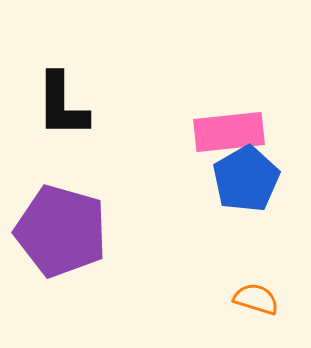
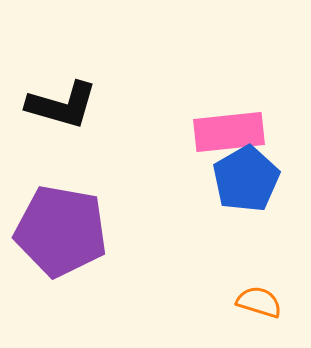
black L-shape: rotated 74 degrees counterclockwise
purple pentagon: rotated 6 degrees counterclockwise
orange semicircle: moved 3 px right, 3 px down
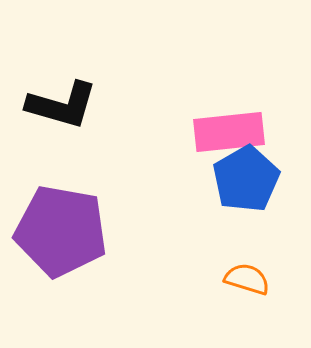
orange semicircle: moved 12 px left, 23 px up
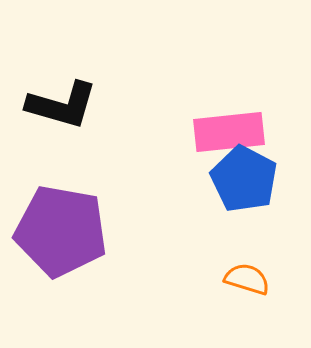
blue pentagon: moved 2 px left; rotated 14 degrees counterclockwise
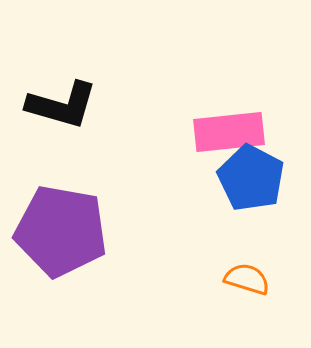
blue pentagon: moved 7 px right, 1 px up
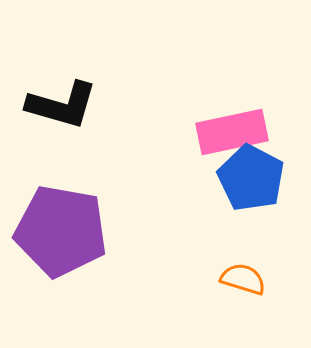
pink rectangle: moved 3 px right; rotated 6 degrees counterclockwise
orange semicircle: moved 4 px left
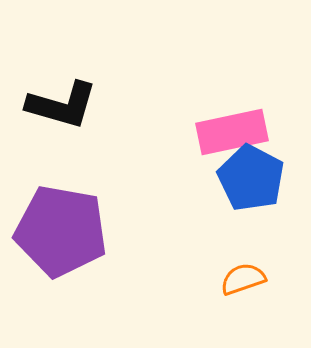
orange semicircle: rotated 36 degrees counterclockwise
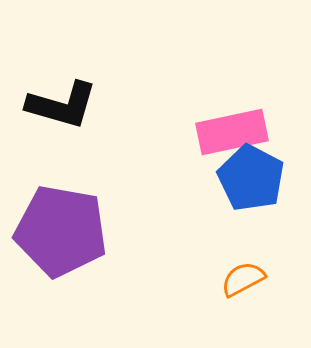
orange semicircle: rotated 9 degrees counterclockwise
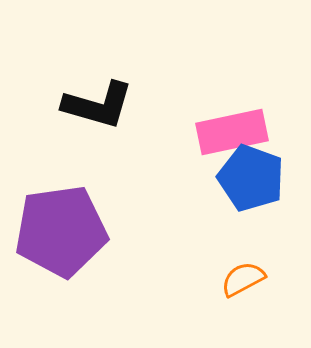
black L-shape: moved 36 px right
blue pentagon: rotated 8 degrees counterclockwise
purple pentagon: rotated 18 degrees counterclockwise
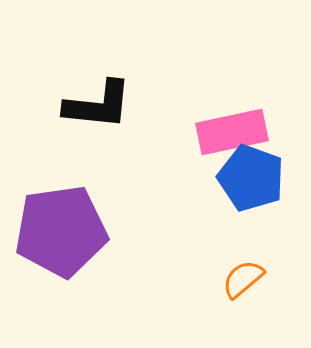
black L-shape: rotated 10 degrees counterclockwise
orange semicircle: rotated 12 degrees counterclockwise
